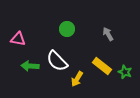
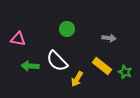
gray arrow: moved 1 px right, 4 px down; rotated 128 degrees clockwise
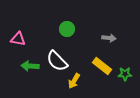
green star: moved 2 px down; rotated 24 degrees counterclockwise
yellow arrow: moved 3 px left, 2 px down
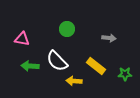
pink triangle: moved 4 px right
yellow rectangle: moved 6 px left
yellow arrow: rotated 63 degrees clockwise
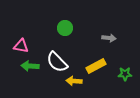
green circle: moved 2 px left, 1 px up
pink triangle: moved 1 px left, 7 px down
white semicircle: moved 1 px down
yellow rectangle: rotated 66 degrees counterclockwise
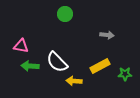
green circle: moved 14 px up
gray arrow: moved 2 px left, 3 px up
yellow rectangle: moved 4 px right
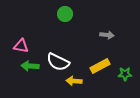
white semicircle: moved 1 px right; rotated 20 degrees counterclockwise
